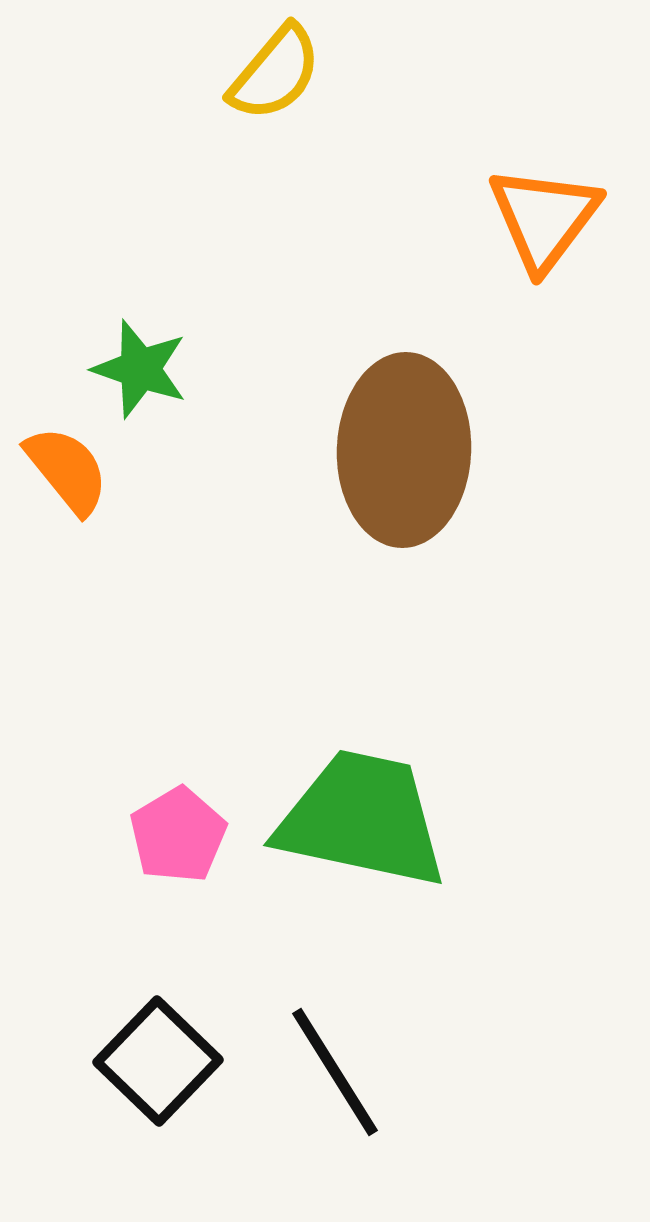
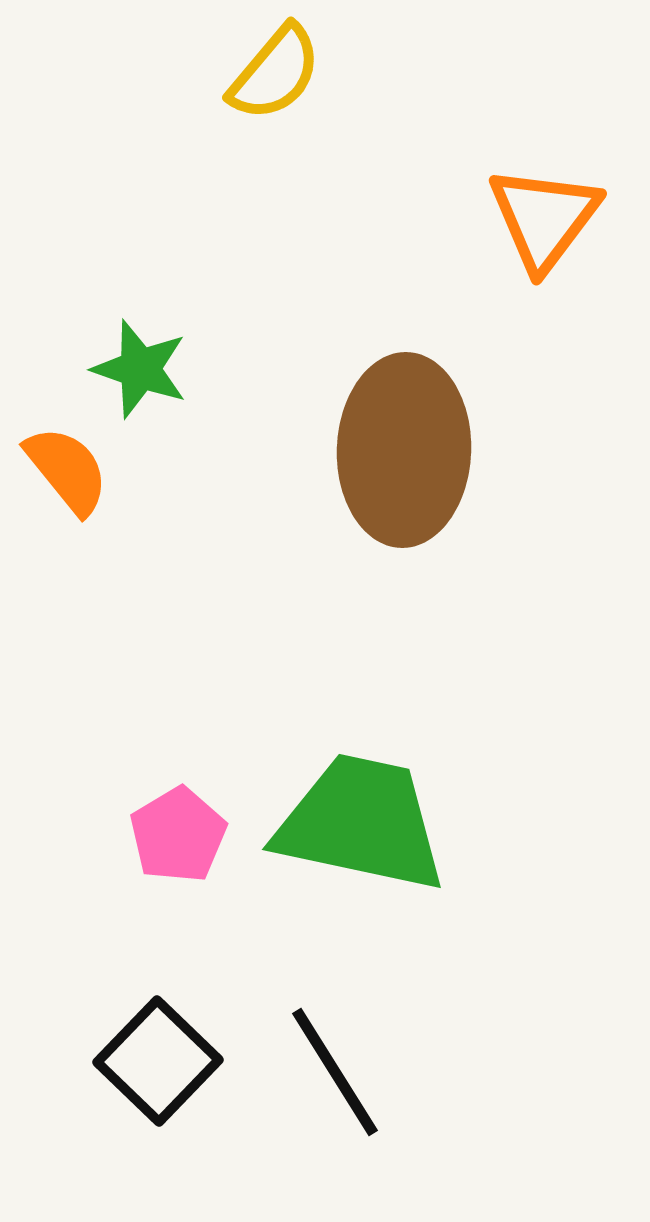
green trapezoid: moved 1 px left, 4 px down
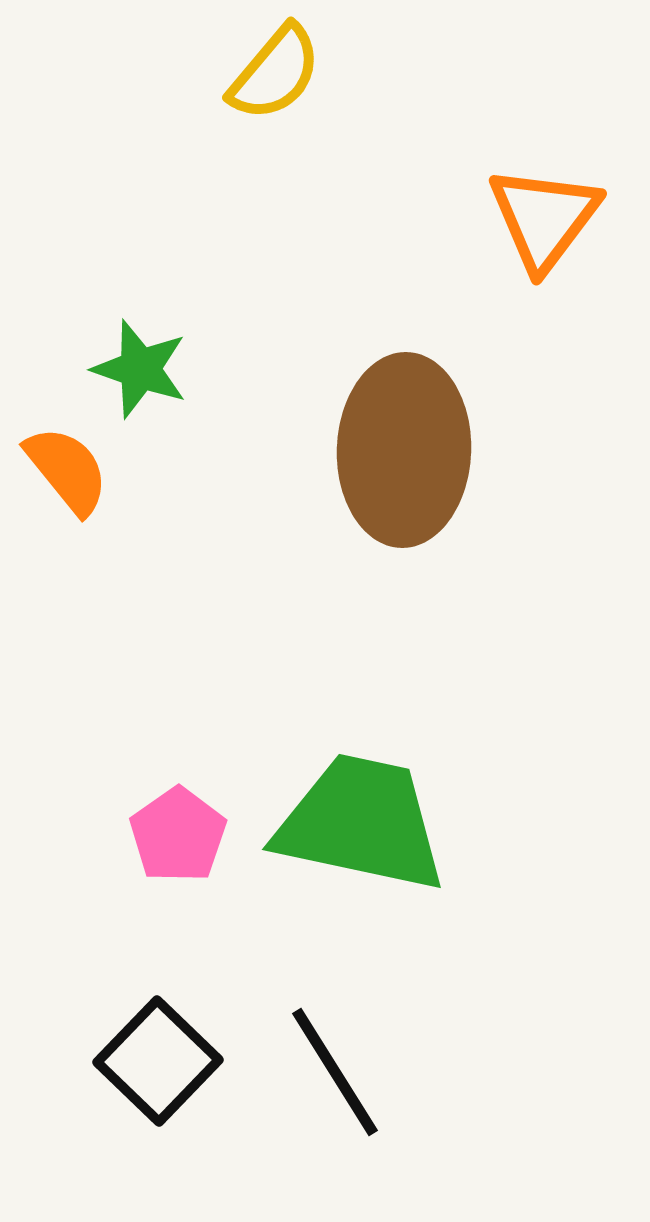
pink pentagon: rotated 4 degrees counterclockwise
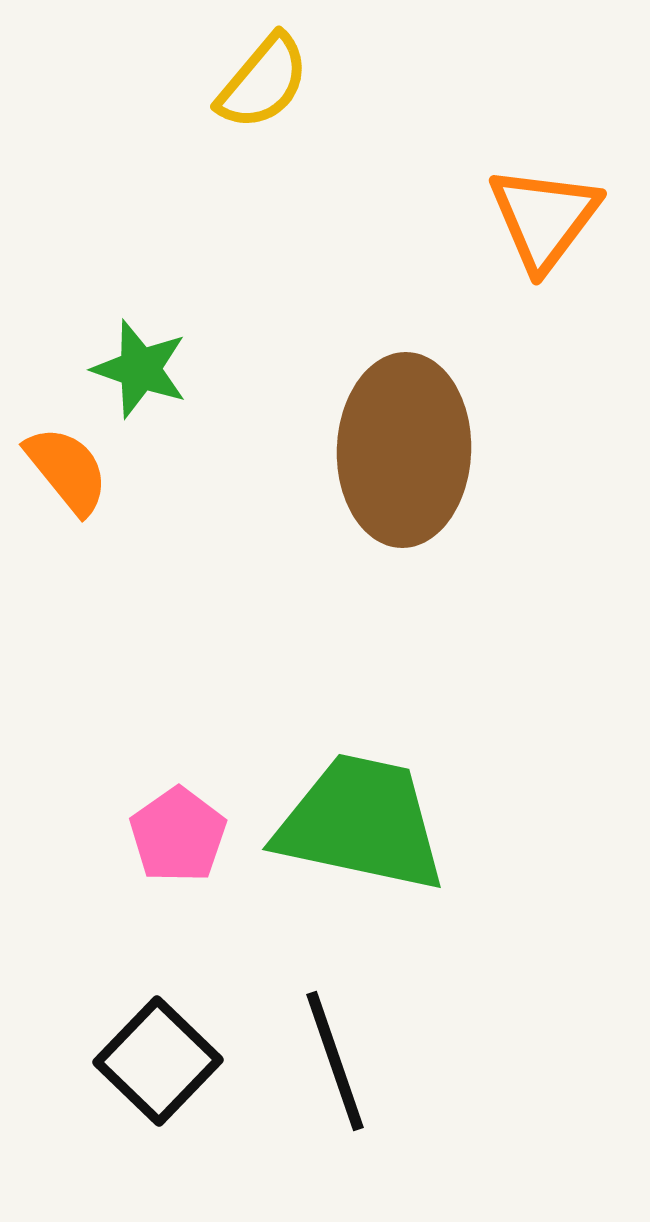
yellow semicircle: moved 12 px left, 9 px down
black line: moved 11 px up; rotated 13 degrees clockwise
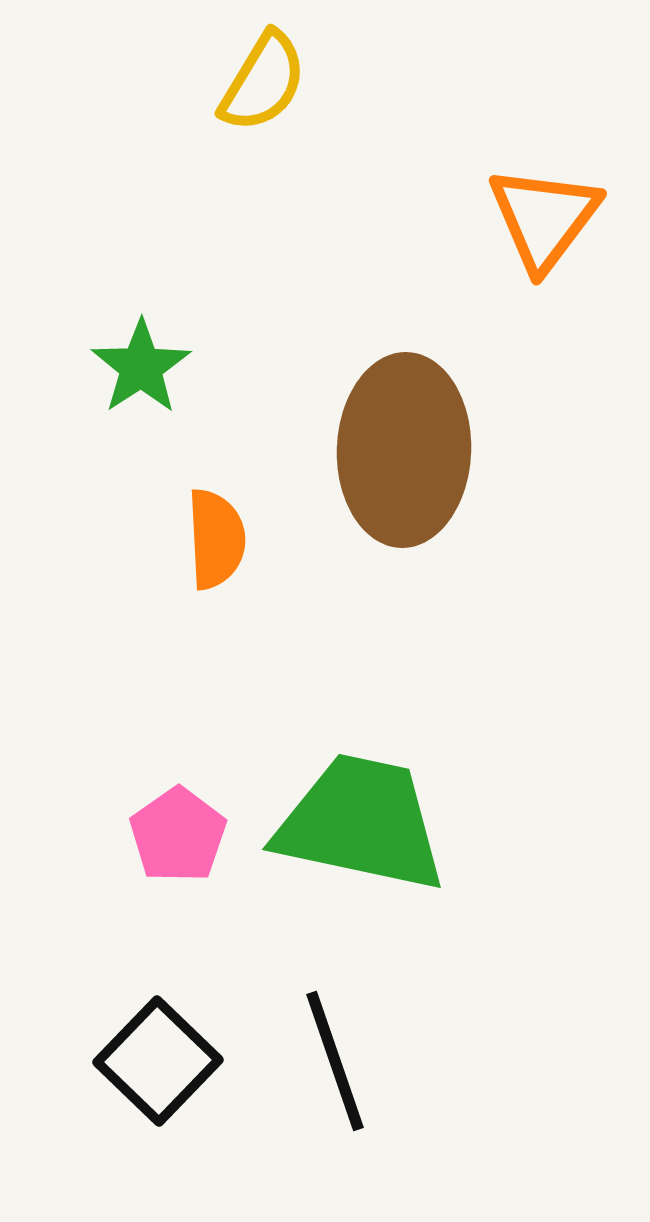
yellow semicircle: rotated 9 degrees counterclockwise
green star: moved 1 px right, 2 px up; rotated 20 degrees clockwise
orange semicircle: moved 149 px right, 69 px down; rotated 36 degrees clockwise
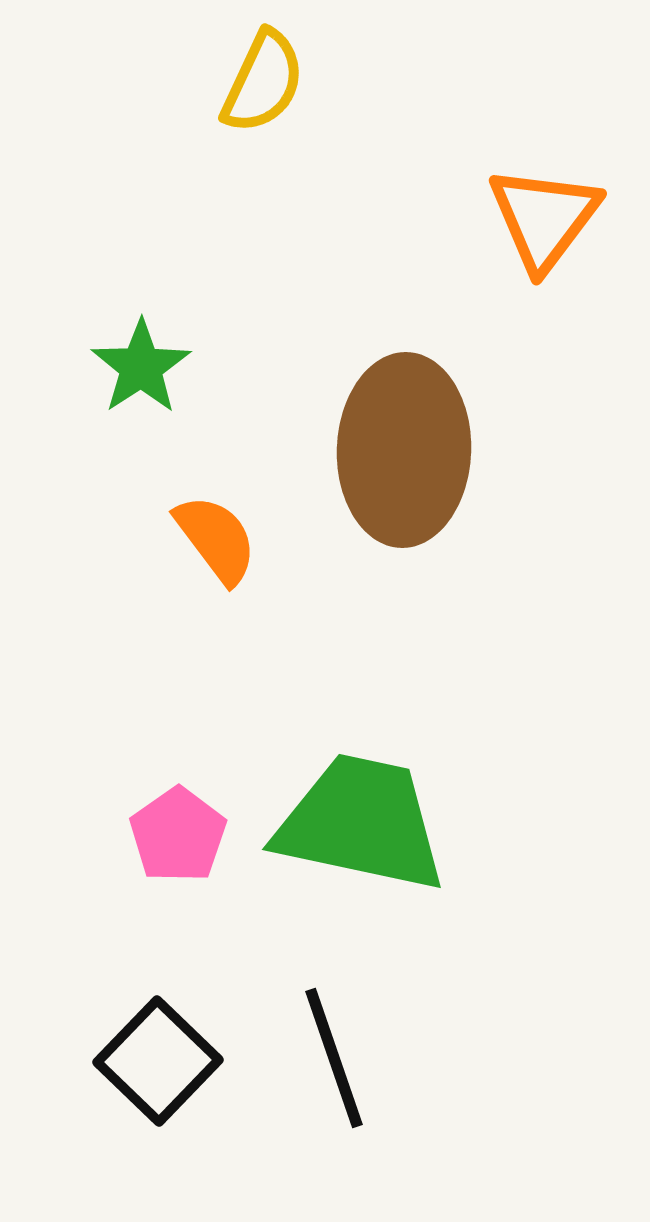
yellow semicircle: rotated 6 degrees counterclockwise
orange semicircle: rotated 34 degrees counterclockwise
black line: moved 1 px left, 3 px up
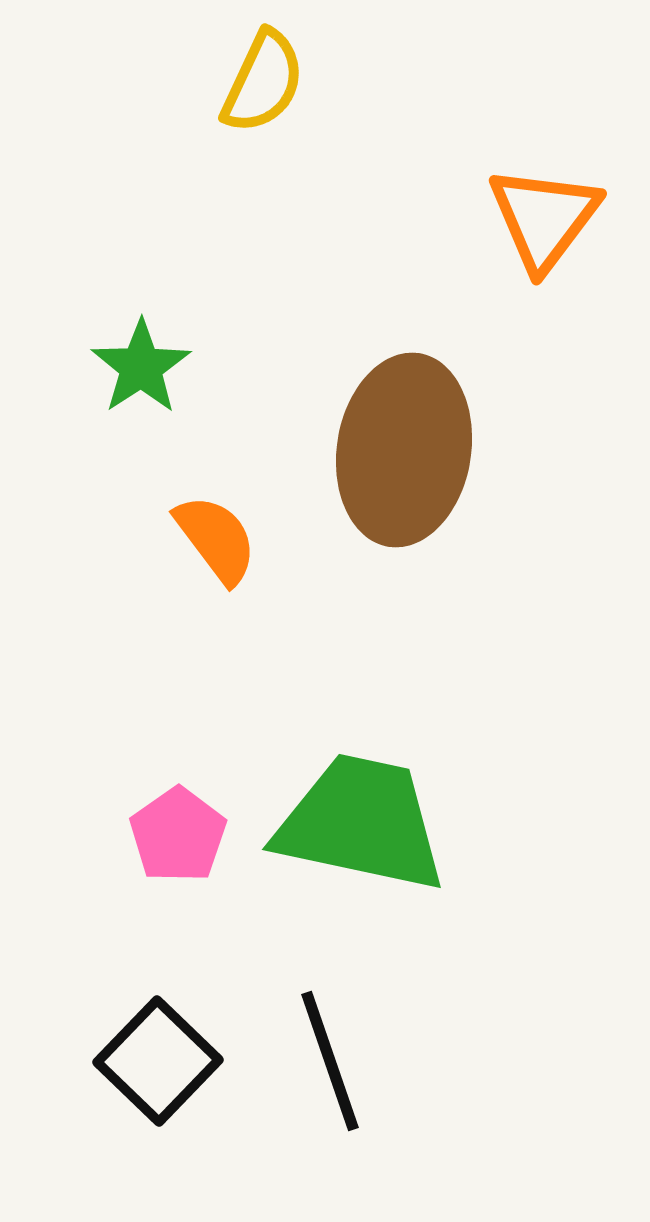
brown ellipse: rotated 7 degrees clockwise
black line: moved 4 px left, 3 px down
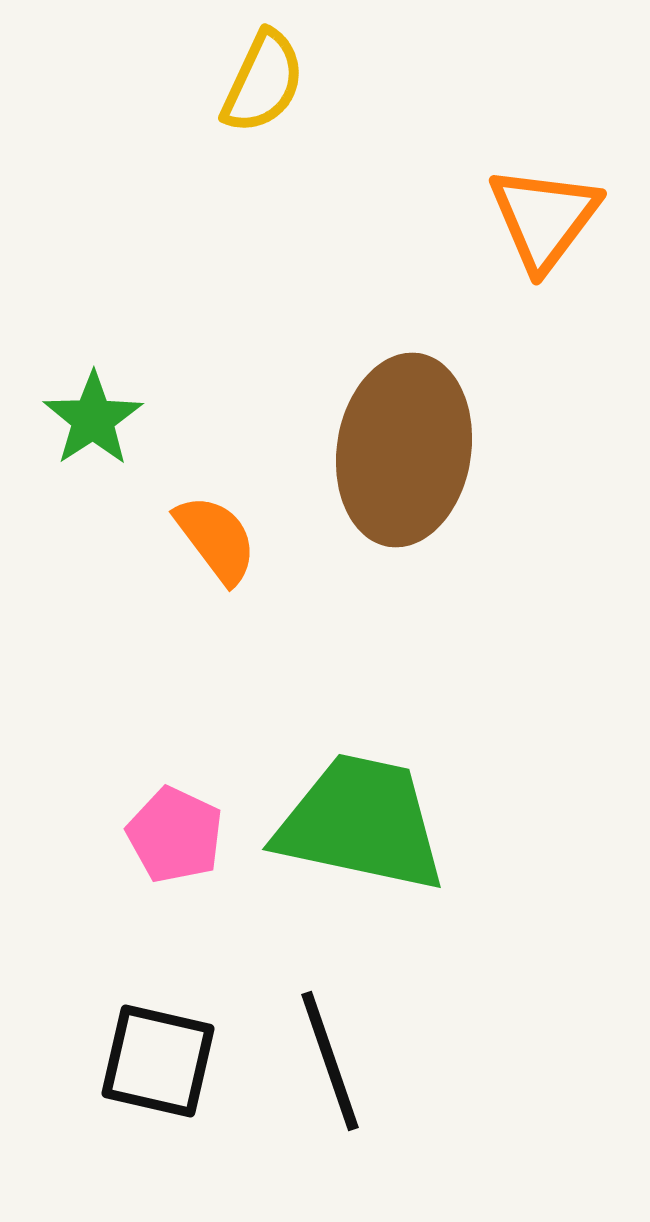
green star: moved 48 px left, 52 px down
pink pentagon: moved 3 px left; rotated 12 degrees counterclockwise
black square: rotated 31 degrees counterclockwise
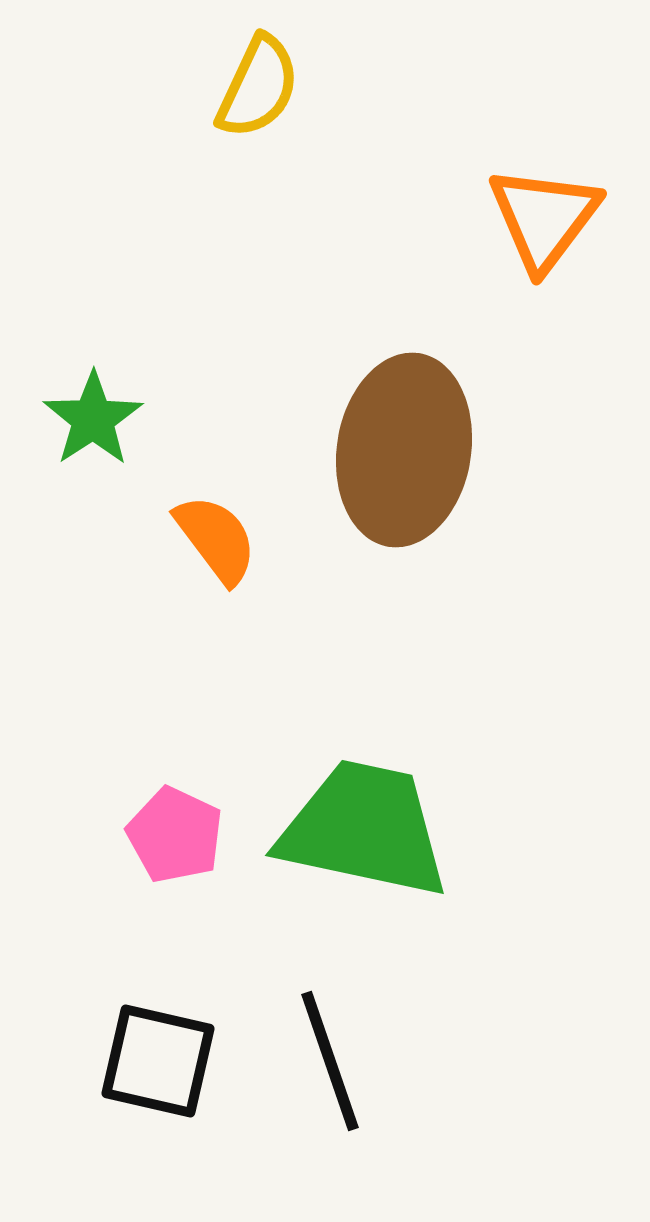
yellow semicircle: moved 5 px left, 5 px down
green trapezoid: moved 3 px right, 6 px down
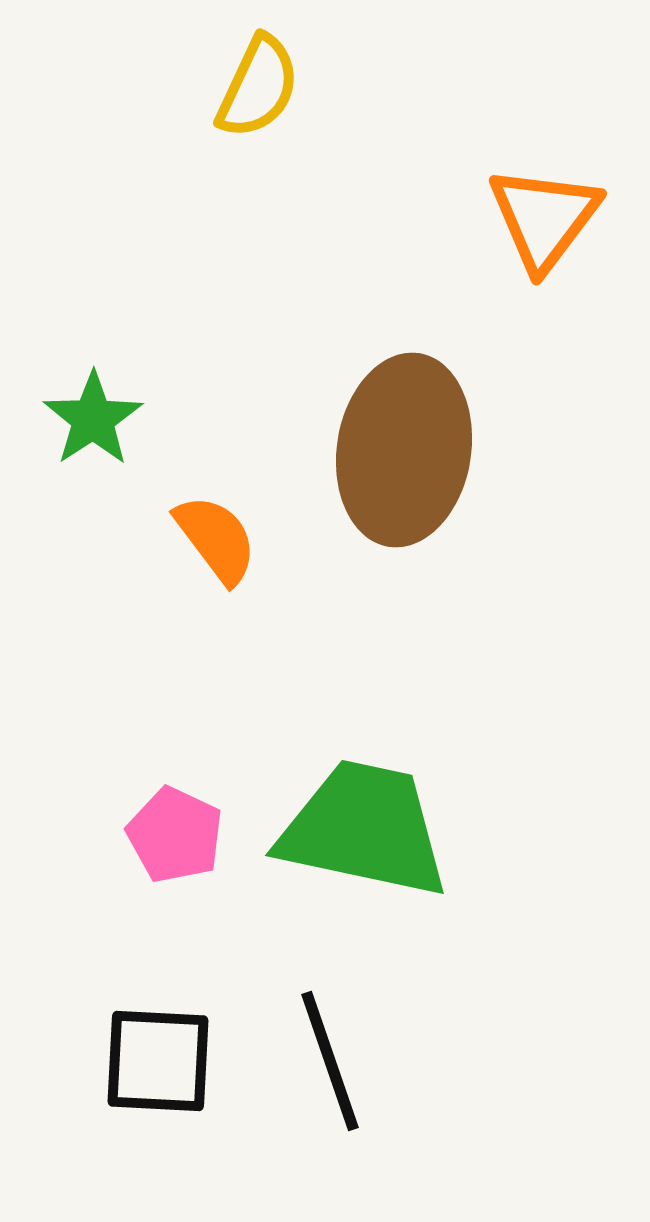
black square: rotated 10 degrees counterclockwise
